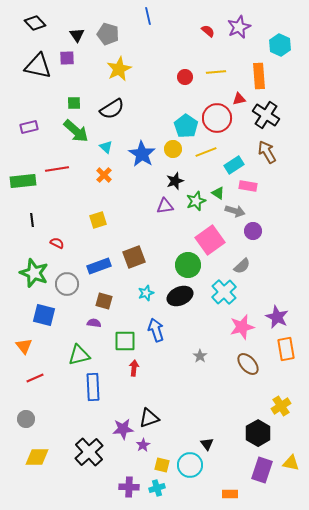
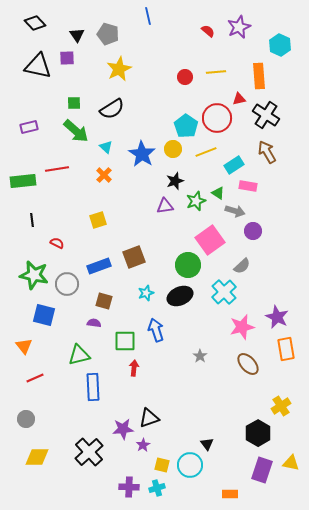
green star at (34, 273): moved 2 px down; rotated 8 degrees counterclockwise
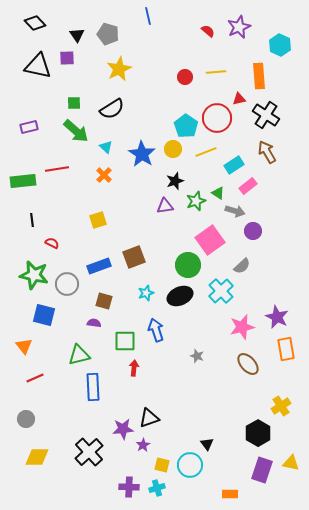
pink rectangle at (248, 186): rotated 48 degrees counterclockwise
red semicircle at (57, 243): moved 5 px left
cyan cross at (224, 292): moved 3 px left, 1 px up
gray star at (200, 356): moved 3 px left; rotated 16 degrees counterclockwise
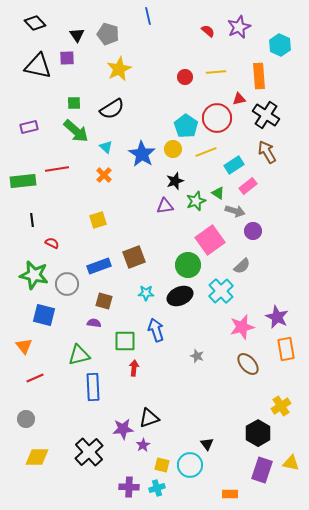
cyan star at (146, 293): rotated 21 degrees clockwise
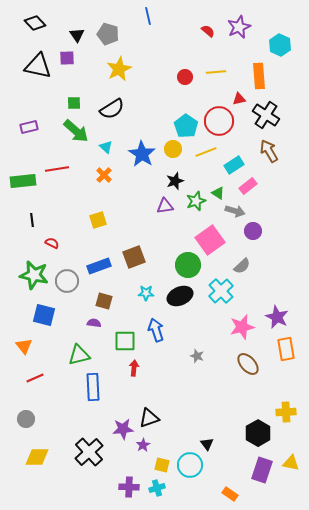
red circle at (217, 118): moved 2 px right, 3 px down
brown arrow at (267, 152): moved 2 px right, 1 px up
gray circle at (67, 284): moved 3 px up
yellow cross at (281, 406): moved 5 px right, 6 px down; rotated 30 degrees clockwise
orange rectangle at (230, 494): rotated 35 degrees clockwise
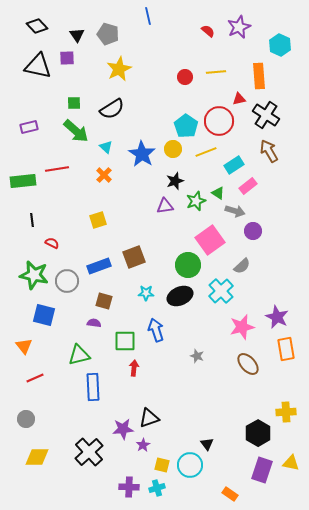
black diamond at (35, 23): moved 2 px right, 3 px down
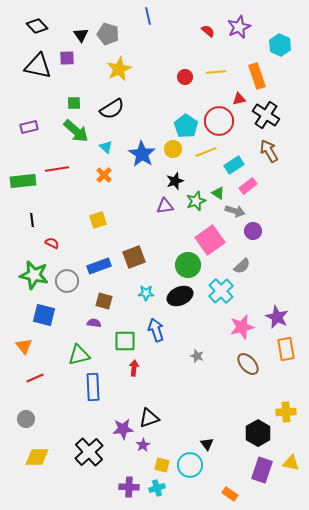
black triangle at (77, 35): moved 4 px right
orange rectangle at (259, 76): moved 2 px left; rotated 15 degrees counterclockwise
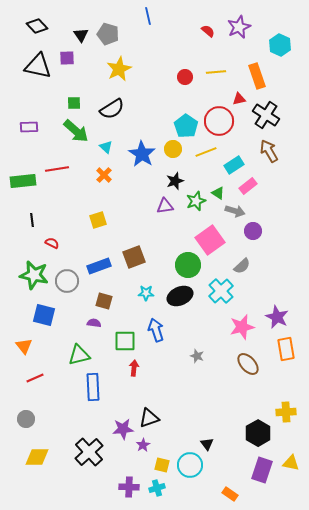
purple rectangle at (29, 127): rotated 12 degrees clockwise
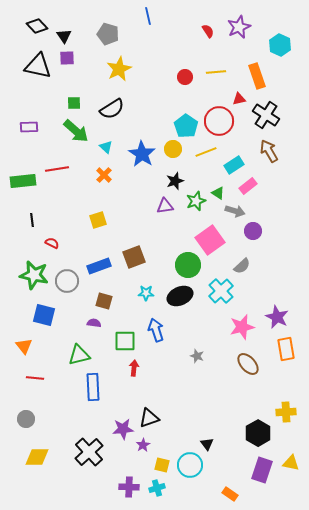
red semicircle at (208, 31): rotated 16 degrees clockwise
black triangle at (81, 35): moved 17 px left, 1 px down
red line at (35, 378): rotated 30 degrees clockwise
